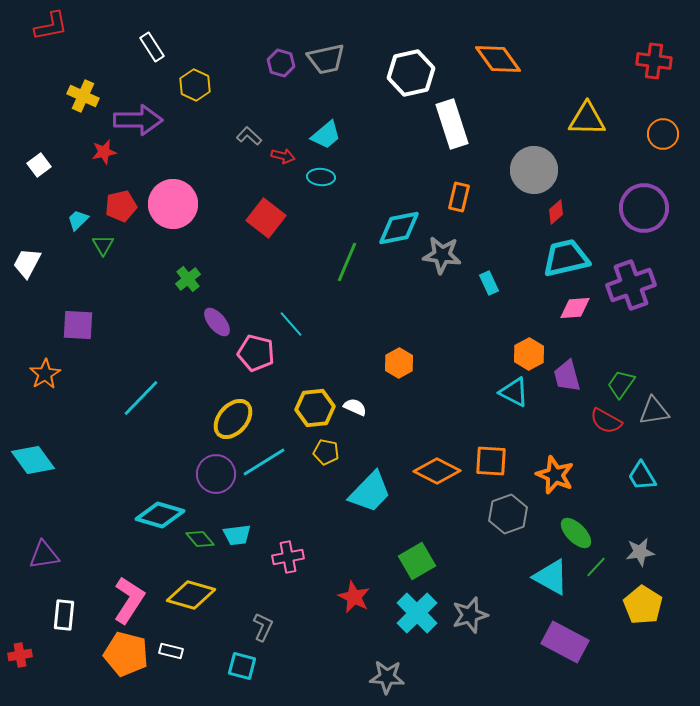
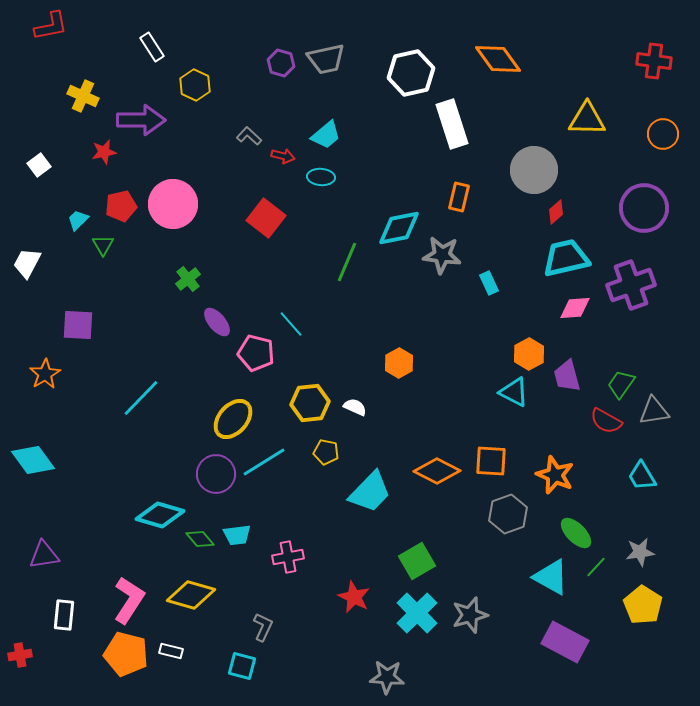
purple arrow at (138, 120): moved 3 px right
yellow hexagon at (315, 408): moved 5 px left, 5 px up
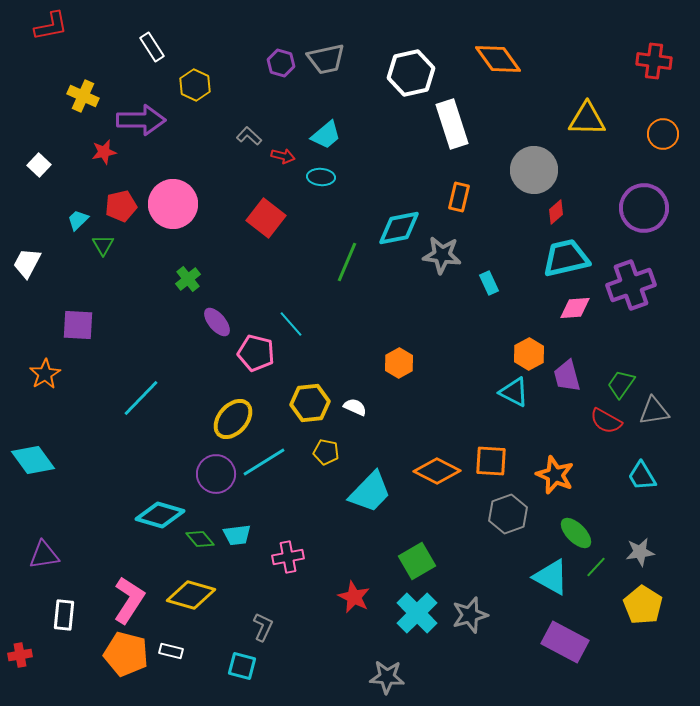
white square at (39, 165): rotated 10 degrees counterclockwise
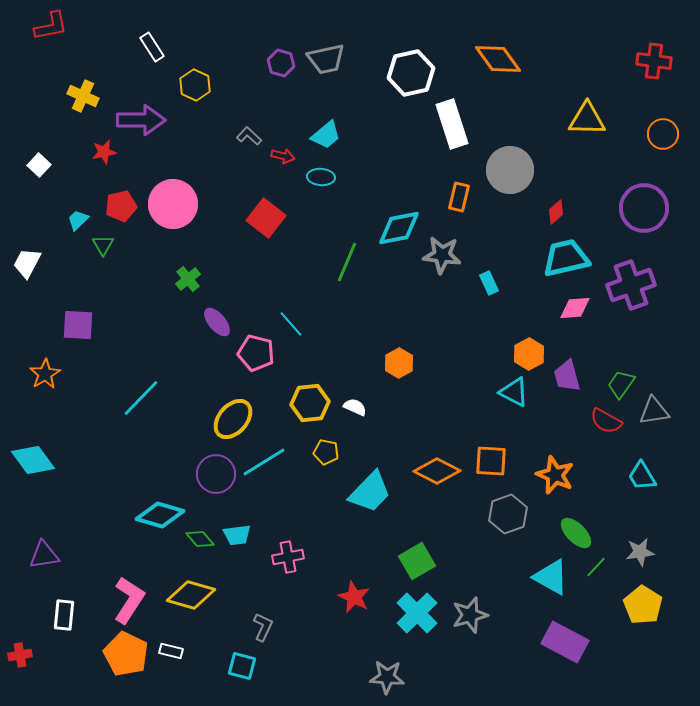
gray circle at (534, 170): moved 24 px left
orange pentagon at (126, 654): rotated 12 degrees clockwise
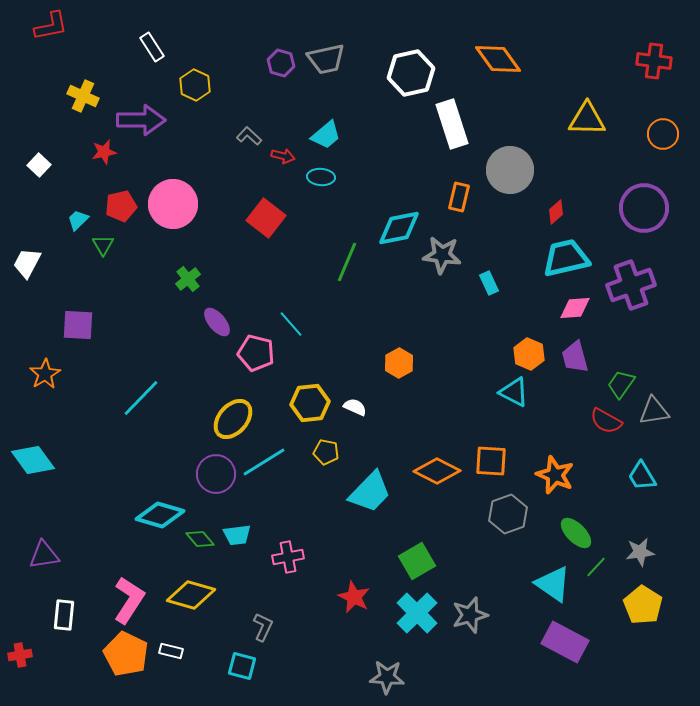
orange hexagon at (529, 354): rotated 8 degrees counterclockwise
purple trapezoid at (567, 376): moved 8 px right, 19 px up
cyan triangle at (551, 577): moved 2 px right, 7 px down; rotated 6 degrees clockwise
